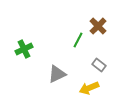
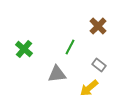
green line: moved 8 px left, 7 px down
green cross: rotated 24 degrees counterclockwise
gray triangle: rotated 18 degrees clockwise
yellow arrow: rotated 18 degrees counterclockwise
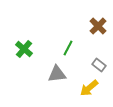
green line: moved 2 px left, 1 px down
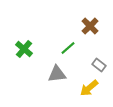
brown cross: moved 8 px left
green line: rotated 21 degrees clockwise
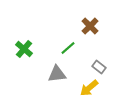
gray rectangle: moved 2 px down
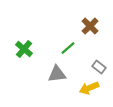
yellow arrow: rotated 18 degrees clockwise
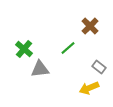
gray triangle: moved 17 px left, 5 px up
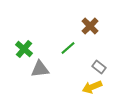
yellow arrow: moved 3 px right, 1 px up
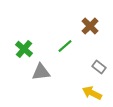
green line: moved 3 px left, 2 px up
gray triangle: moved 1 px right, 3 px down
yellow arrow: moved 6 px down; rotated 48 degrees clockwise
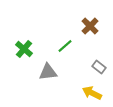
gray triangle: moved 7 px right
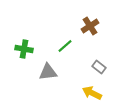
brown cross: rotated 12 degrees clockwise
green cross: rotated 30 degrees counterclockwise
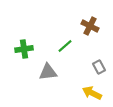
brown cross: rotated 30 degrees counterclockwise
green cross: rotated 18 degrees counterclockwise
gray rectangle: rotated 24 degrees clockwise
